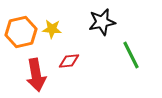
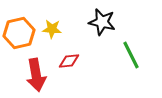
black star: rotated 24 degrees clockwise
orange hexagon: moved 2 px left, 1 px down
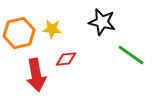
green line: rotated 28 degrees counterclockwise
red diamond: moved 3 px left, 2 px up
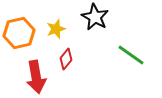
black star: moved 7 px left, 5 px up; rotated 16 degrees clockwise
yellow star: moved 4 px right; rotated 24 degrees counterclockwise
red diamond: rotated 45 degrees counterclockwise
red arrow: moved 2 px down
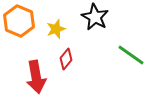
orange hexagon: moved 12 px up; rotated 24 degrees counterclockwise
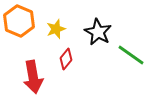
black star: moved 3 px right, 15 px down
red arrow: moved 3 px left
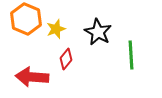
orange hexagon: moved 7 px right, 2 px up
green line: rotated 52 degrees clockwise
red arrow: moved 1 px left; rotated 104 degrees clockwise
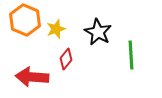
orange hexagon: moved 1 px left, 1 px down
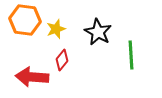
orange hexagon: rotated 16 degrees counterclockwise
red diamond: moved 4 px left, 1 px down
